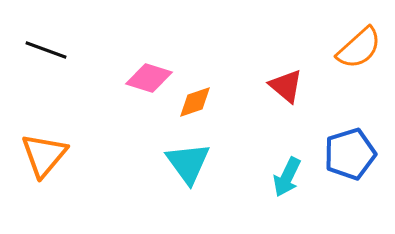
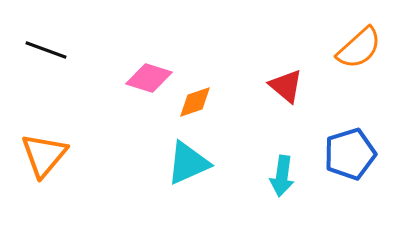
cyan triangle: rotated 42 degrees clockwise
cyan arrow: moved 5 px left, 1 px up; rotated 18 degrees counterclockwise
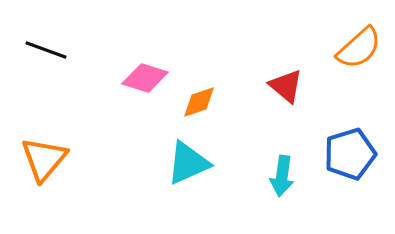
pink diamond: moved 4 px left
orange diamond: moved 4 px right
orange triangle: moved 4 px down
